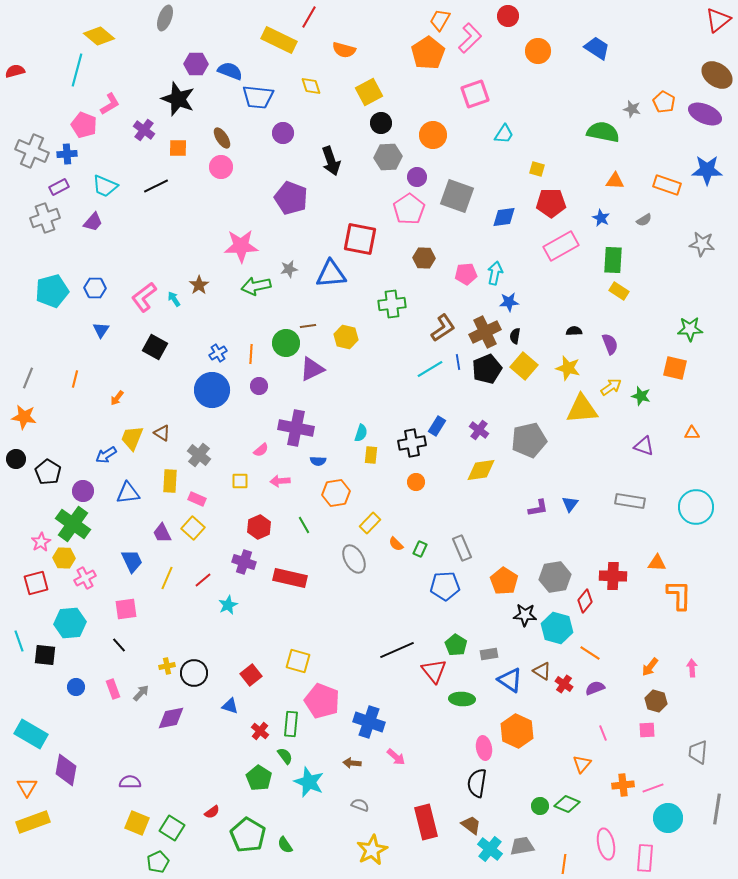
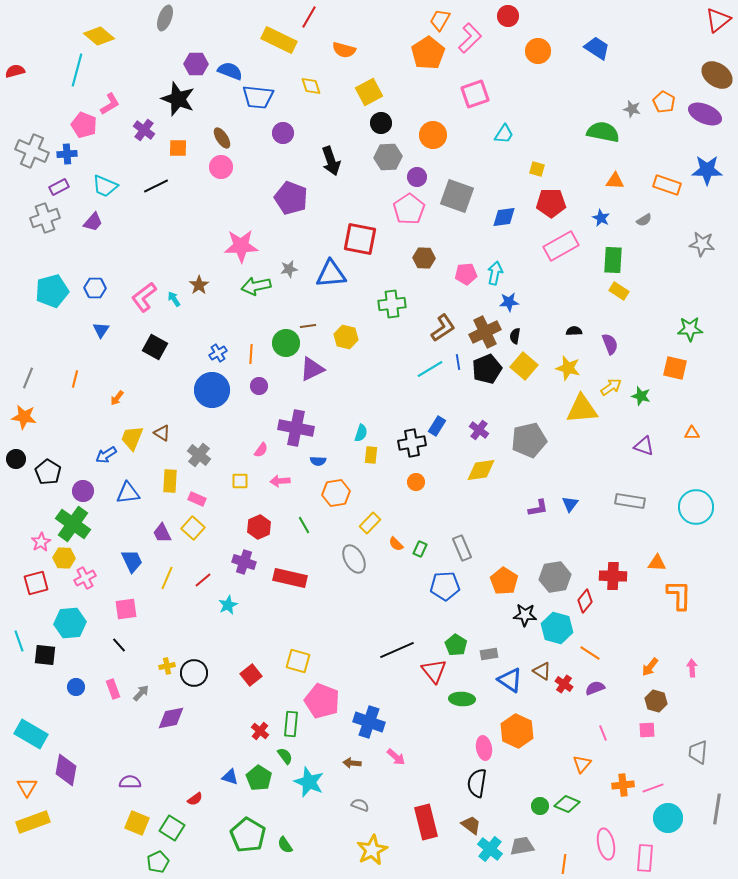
pink semicircle at (261, 450): rotated 14 degrees counterclockwise
blue triangle at (230, 706): moved 71 px down
red semicircle at (212, 812): moved 17 px left, 13 px up
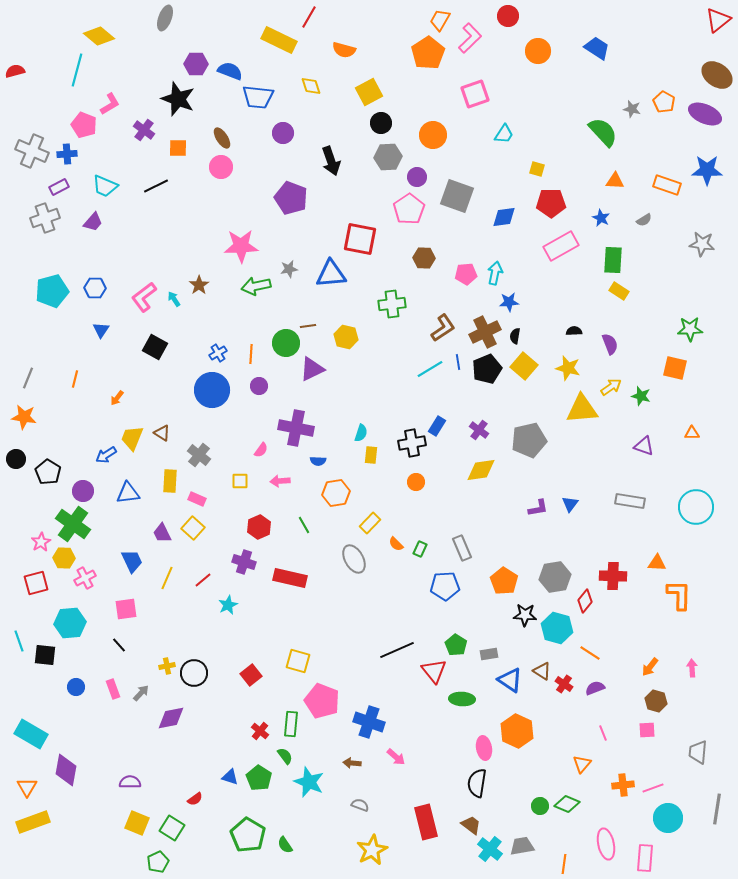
green semicircle at (603, 132): rotated 36 degrees clockwise
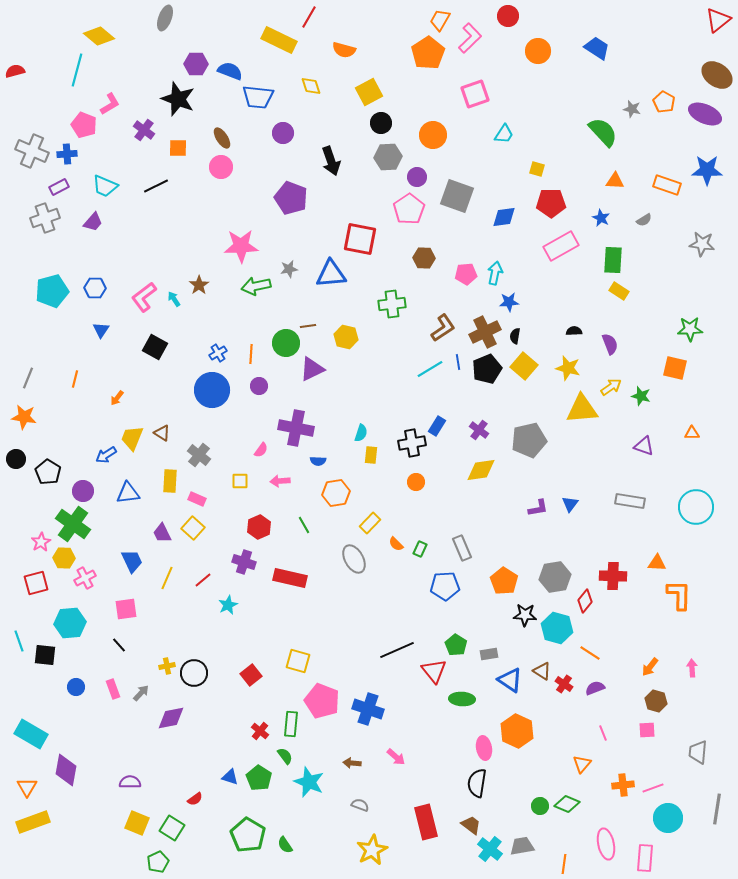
blue cross at (369, 722): moved 1 px left, 13 px up
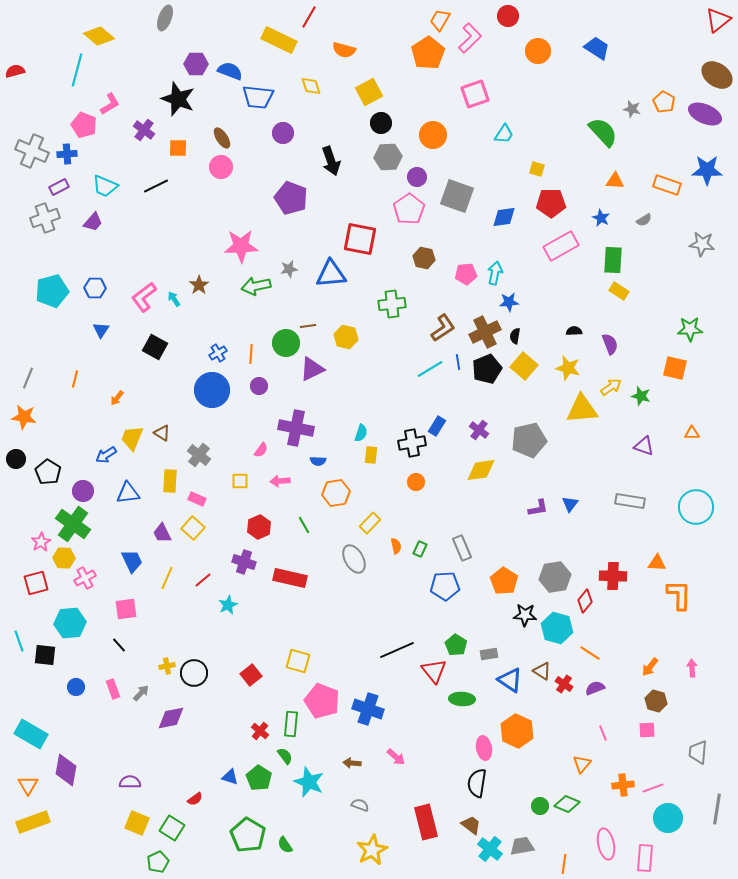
brown hexagon at (424, 258): rotated 10 degrees clockwise
orange semicircle at (396, 544): moved 2 px down; rotated 147 degrees counterclockwise
orange triangle at (27, 787): moved 1 px right, 2 px up
